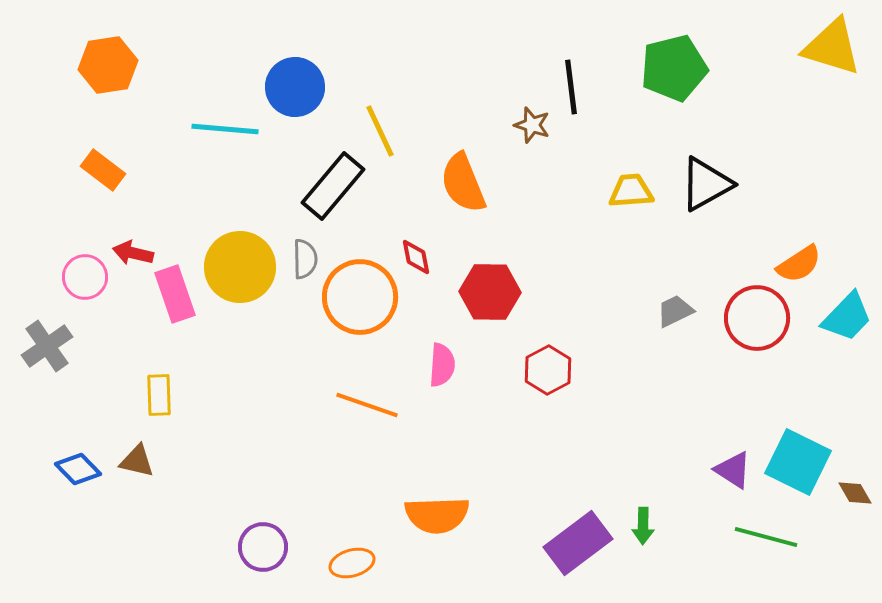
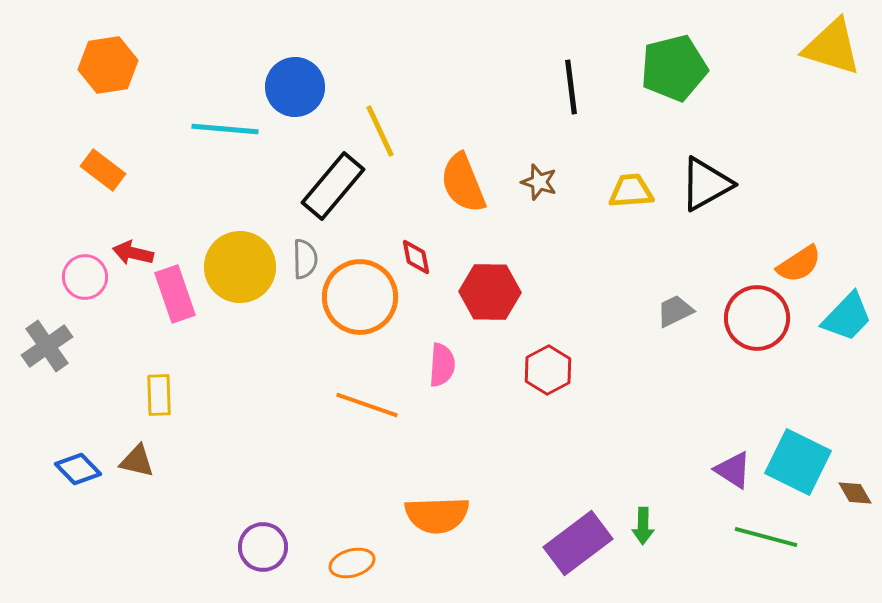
brown star at (532, 125): moved 7 px right, 57 px down
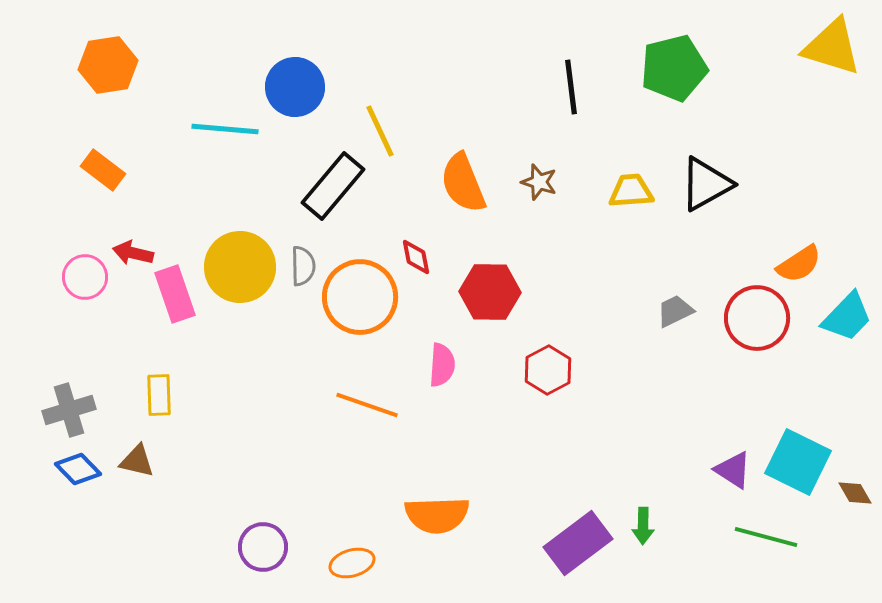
gray semicircle at (305, 259): moved 2 px left, 7 px down
gray cross at (47, 346): moved 22 px right, 64 px down; rotated 18 degrees clockwise
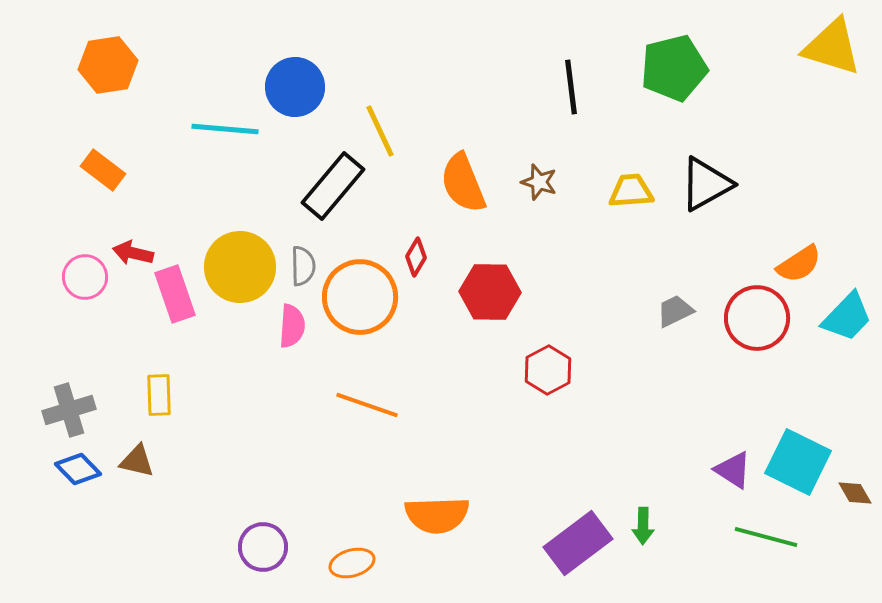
red diamond at (416, 257): rotated 42 degrees clockwise
pink semicircle at (442, 365): moved 150 px left, 39 px up
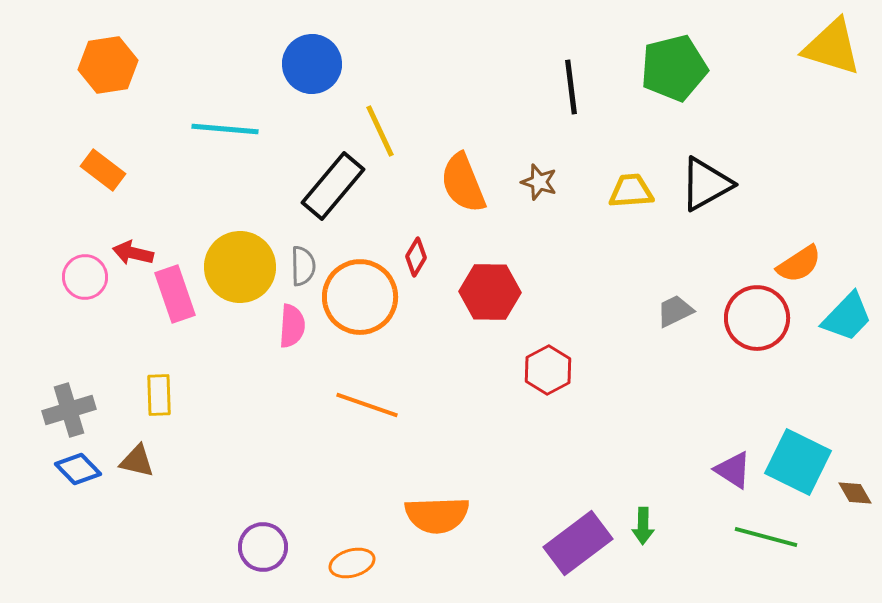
blue circle at (295, 87): moved 17 px right, 23 px up
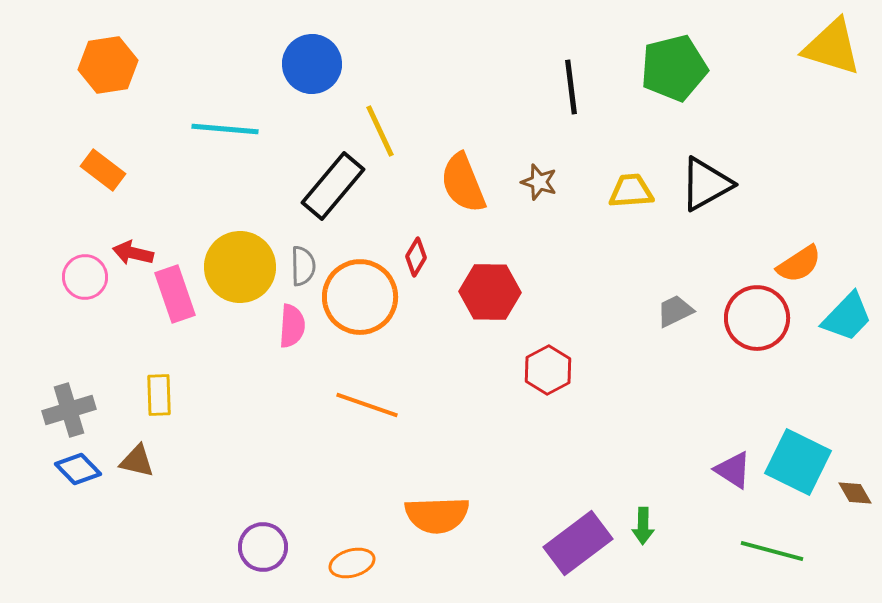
green line at (766, 537): moved 6 px right, 14 px down
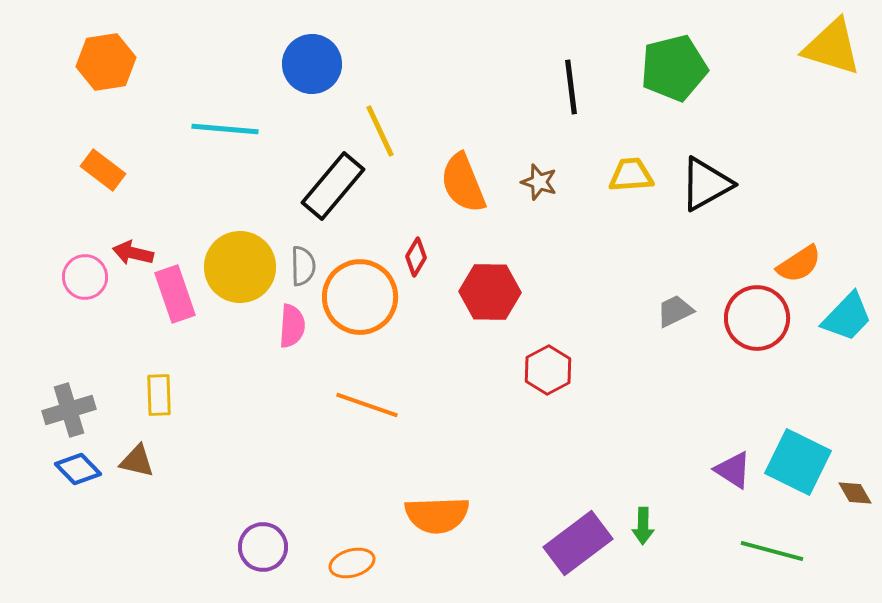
orange hexagon at (108, 65): moved 2 px left, 3 px up
yellow trapezoid at (631, 191): moved 16 px up
